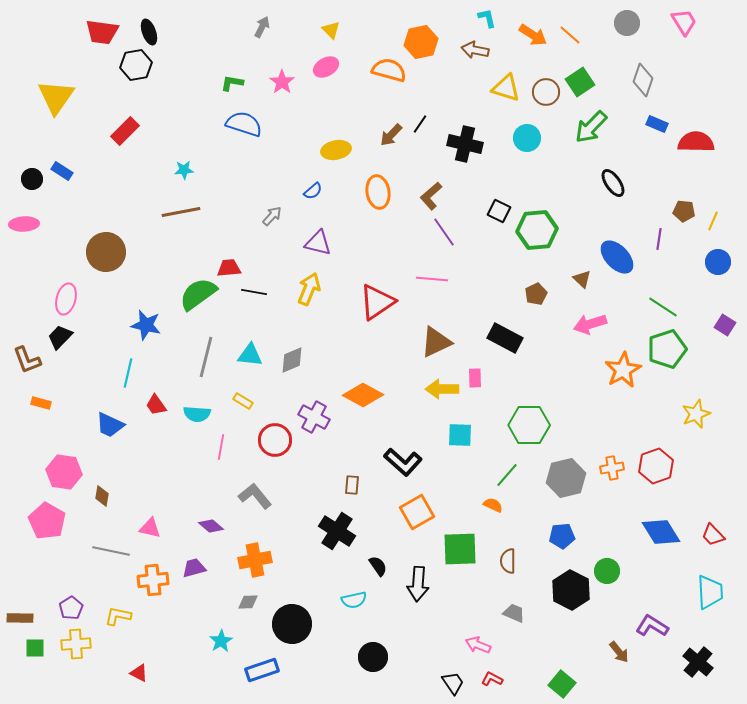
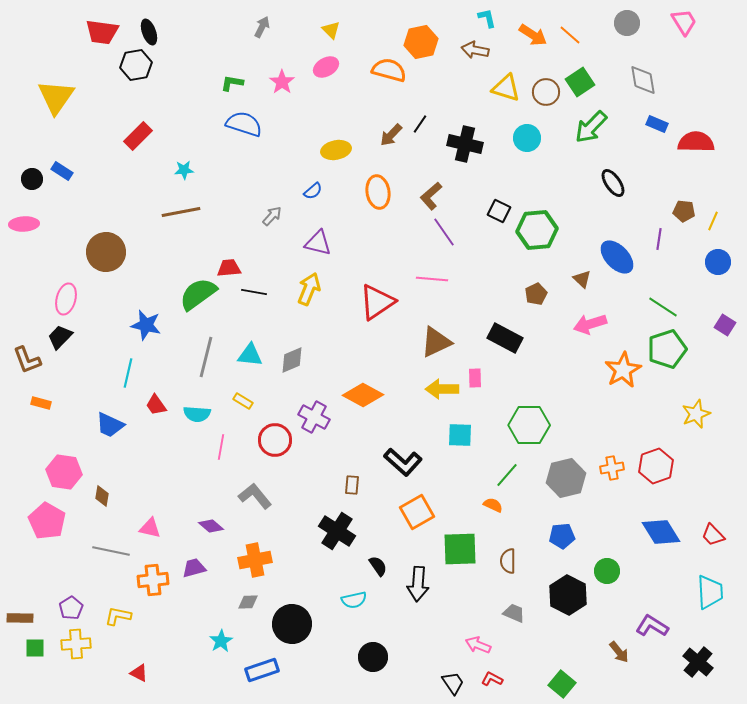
gray diamond at (643, 80): rotated 28 degrees counterclockwise
red rectangle at (125, 131): moved 13 px right, 5 px down
black hexagon at (571, 590): moved 3 px left, 5 px down
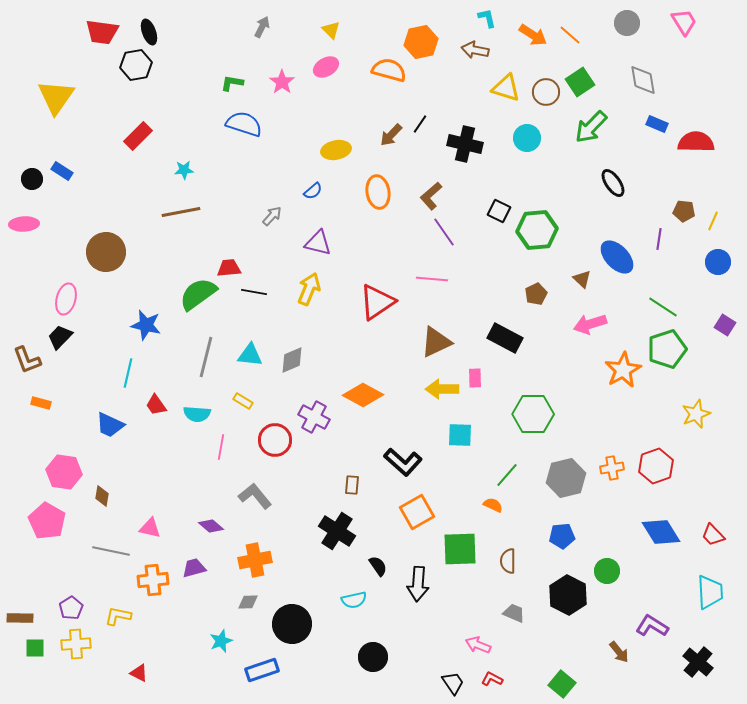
green hexagon at (529, 425): moved 4 px right, 11 px up
cyan star at (221, 641): rotated 10 degrees clockwise
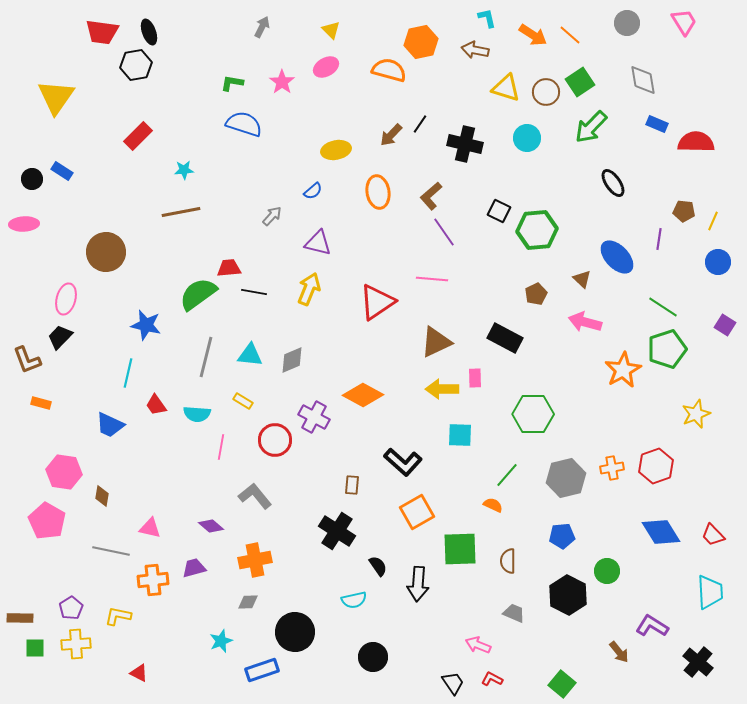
pink arrow at (590, 324): moved 5 px left, 2 px up; rotated 32 degrees clockwise
black circle at (292, 624): moved 3 px right, 8 px down
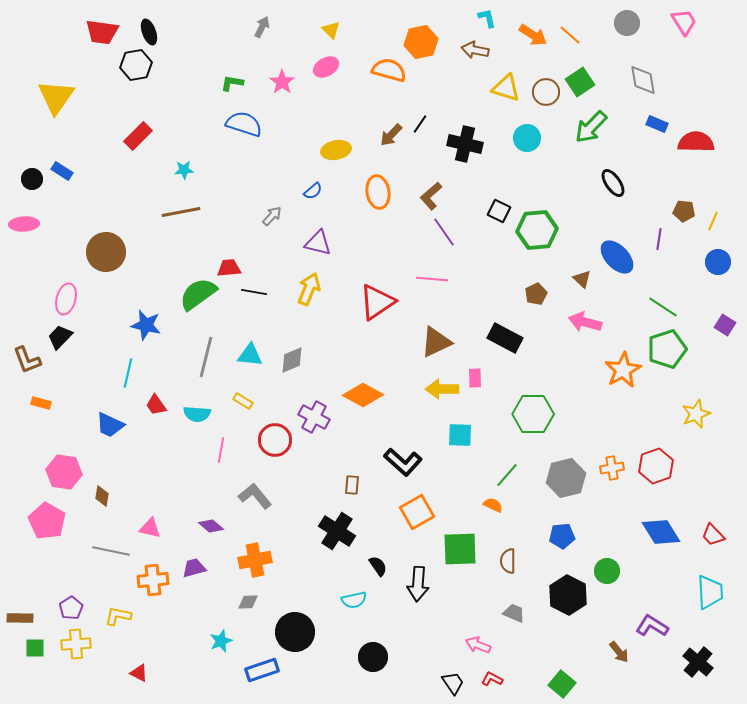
pink line at (221, 447): moved 3 px down
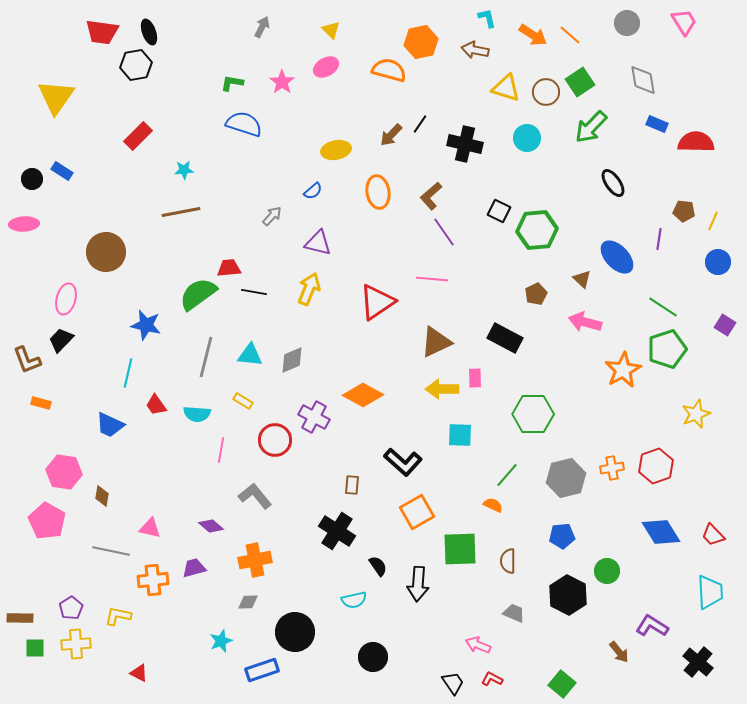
black trapezoid at (60, 337): moved 1 px right, 3 px down
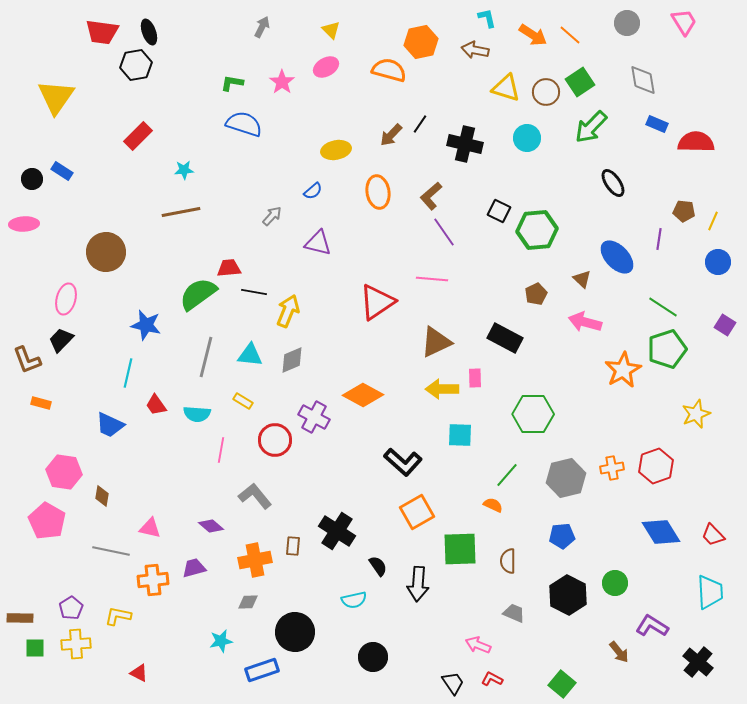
yellow arrow at (309, 289): moved 21 px left, 22 px down
brown rectangle at (352, 485): moved 59 px left, 61 px down
green circle at (607, 571): moved 8 px right, 12 px down
cyan star at (221, 641): rotated 10 degrees clockwise
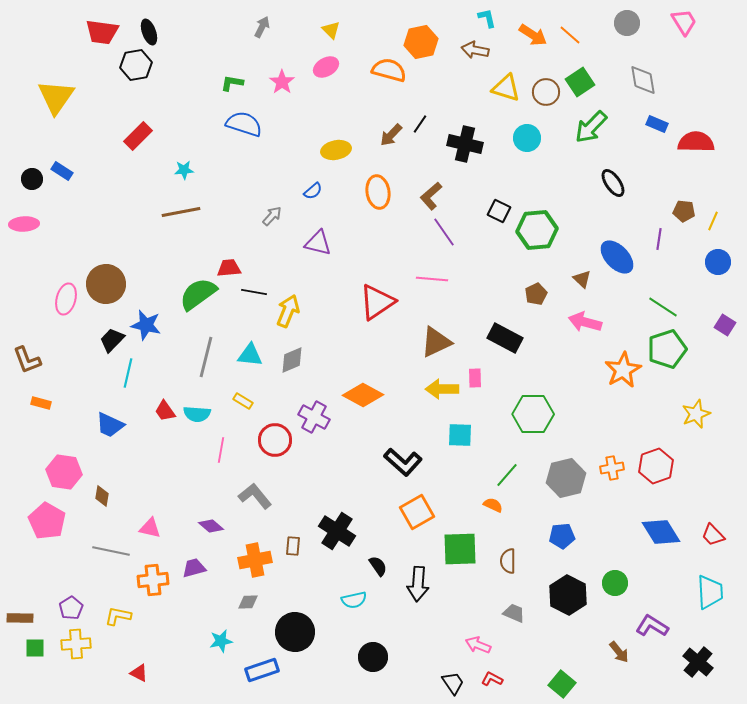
brown circle at (106, 252): moved 32 px down
black trapezoid at (61, 340): moved 51 px right
red trapezoid at (156, 405): moved 9 px right, 6 px down
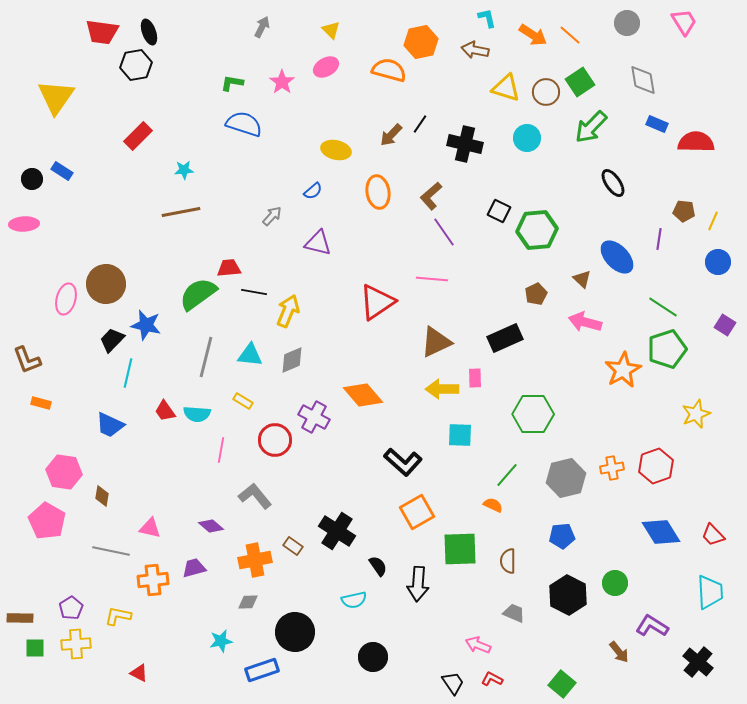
yellow ellipse at (336, 150): rotated 24 degrees clockwise
black rectangle at (505, 338): rotated 52 degrees counterclockwise
orange diamond at (363, 395): rotated 21 degrees clockwise
brown rectangle at (293, 546): rotated 60 degrees counterclockwise
